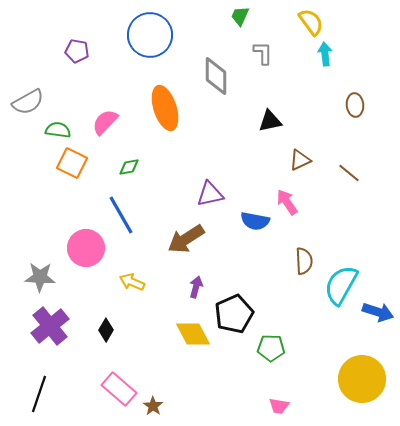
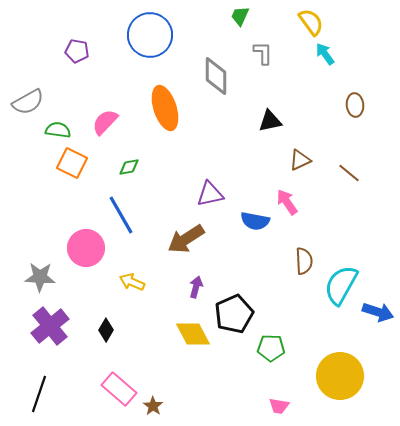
cyan arrow: rotated 30 degrees counterclockwise
yellow circle: moved 22 px left, 3 px up
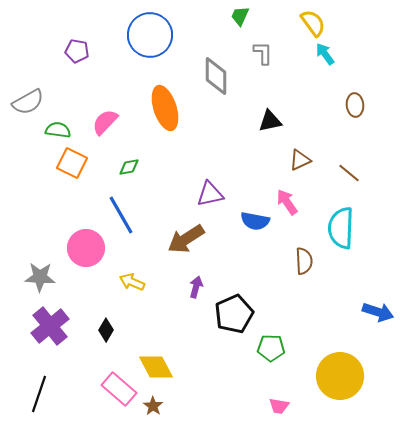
yellow semicircle: moved 2 px right, 1 px down
cyan semicircle: moved 57 px up; rotated 27 degrees counterclockwise
yellow diamond: moved 37 px left, 33 px down
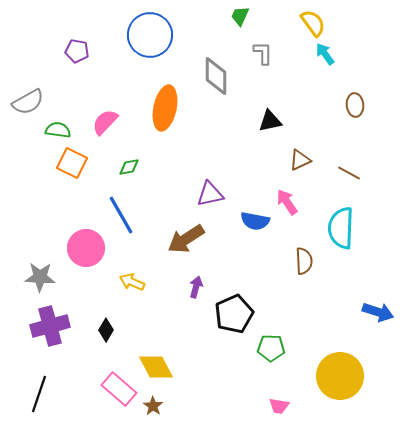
orange ellipse: rotated 30 degrees clockwise
brown line: rotated 10 degrees counterclockwise
purple cross: rotated 24 degrees clockwise
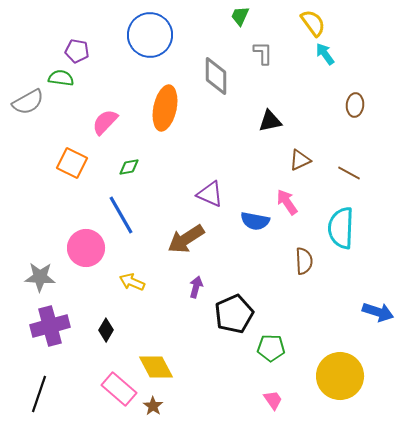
brown ellipse: rotated 10 degrees clockwise
green semicircle: moved 3 px right, 52 px up
purple triangle: rotated 36 degrees clockwise
pink trapezoid: moved 6 px left, 6 px up; rotated 135 degrees counterclockwise
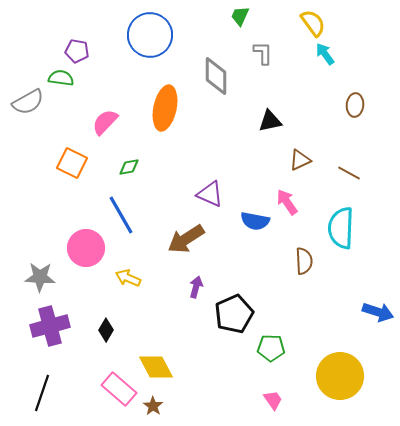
yellow arrow: moved 4 px left, 4 px up
black line: moved 3 px right, 1 px up
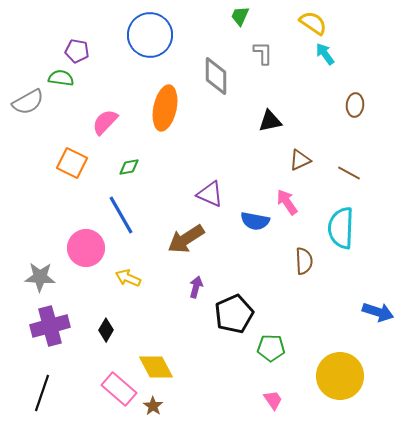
yellow semicircle: rotated 20 degrees counterclockwise
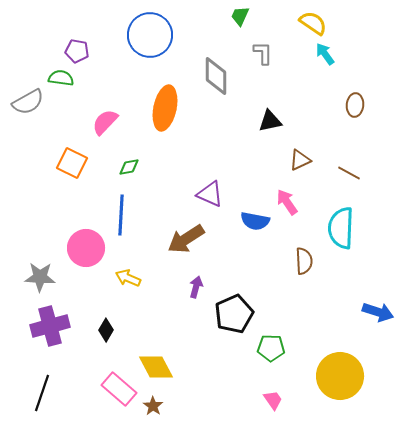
blue line: rotated 33 degrees clockwise
